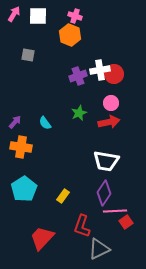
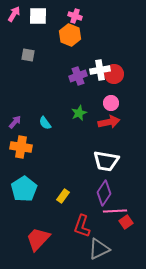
red trapezoid: moved 4 px left, 1 px down
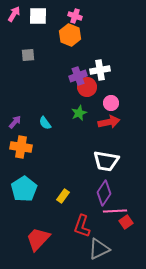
gray square: rotated 16 degrees counterclockwise
red circle: moved 27 px left, 13 px down
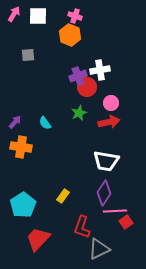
cyan pentagon: moved 1 px left, 16 px down
red L-shape: moved 1 px down
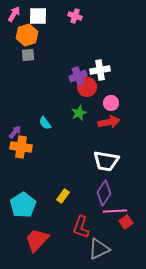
orange hexagon: moved 43 px left; rotated 20 degrees clockwise
purple arrow: moved 10 px down
red L-shape: moved 1 px left
red trapezoid: moved 1 px left, 1 px down
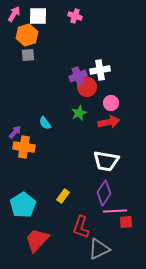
orange cross: moved 3 px right
red square: rotated 32 degrees clockwise
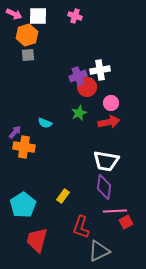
pink arrow: rotated 84 degrees clockwise
cyan semicircle: rotated 32 degrees counterclockwise
purple diamond: moved 6 px up; rotated 25 degrees counterclockwise
red square: rotated 24 degrees counterclockwise
red trapezoid: rotated 28 degrees counterclockwise
gray triangle: moved 2 px down
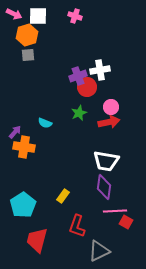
pink circle: moved 4 px down
red square: rotated 32 degrees counterclockwise
red L-shape: moved 4 px left, 1 px up
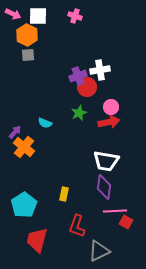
pink arrow: moved 1 px left
orange hexagon: rotated 15 degrees counterclockwise
orange cross: rotated 30 degrees clockwise
yellow rectangle: moved 1 px right, 2 px up; rotated 24 degrees counterclockwise
cyan pentagon: moved 1 px right
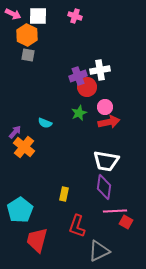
gray square: rotated 16 degrees clockwise
pink circle: moved 6 px left
cyan pentagon: moved 4 px left, 5 px down
